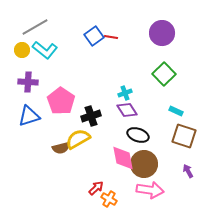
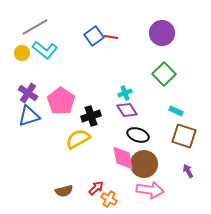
yellow circle: moved 3 px down
purple cross: moved 11 px down; rotated 30 degrees clockwise
brown semicircle: moved 3 px right, 43 px down
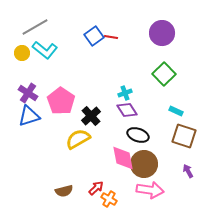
black cross: rotated 24 degrees counterclockwise
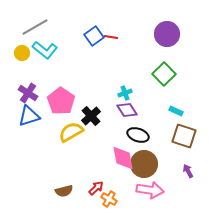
purple circle: moved 5 px right, 1 px down
yellow semicircle: moved 7 px left, 7 px up
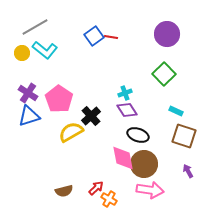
pink pentagon: moved 2 px left, 2 px up
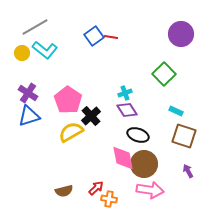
purple circle: moved 14 px right
pink pentagon: moved 9 px right, 1 px down
orange cross: rotated 21 degrees counterclockwise
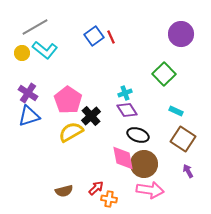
red line: rotated 56 degrees clockwise
brown square: moved 1 px left, 3 px down; rotated 15 degrees clockwise
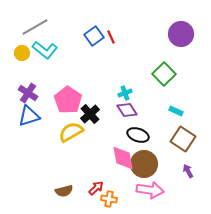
black cross: moved 1 px left, 2 px up
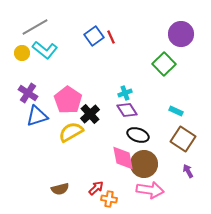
green square: moved 10 px up
blue triangle: moved 8 px right
brown semicircle: moved 4 px left, 2 px up
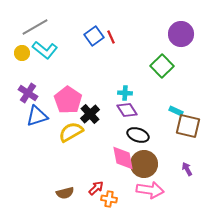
green square: moved 2 px left, 2 px down
cyan cross: rotated 24 degrees clockwise
brown square: moved 5 px right, 13 px up; rotated 20 degrees counterclockwise
purple arrow: moved 1 px left, 2 px up
brown semicircle: moved 5 px right, 4 px down
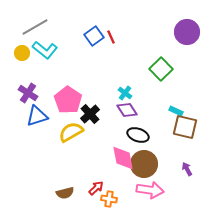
purple circle: moved 6 px right, 2 px up
green square: moved 1 px left, 3 px down
cyan cross: rotated 32 degrees clockwise
brown square: moved 3 px left, 1 px down
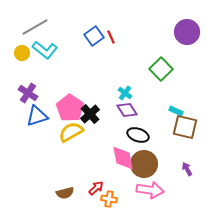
pink pentagon: moved 2 px right, 8 px down
